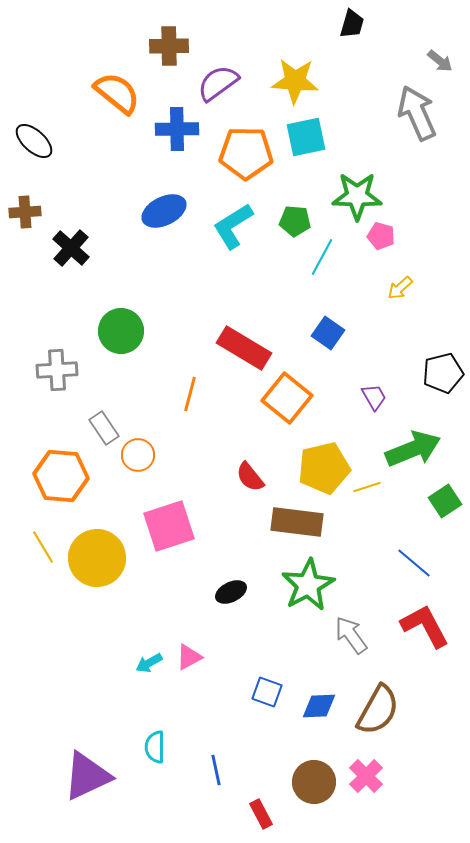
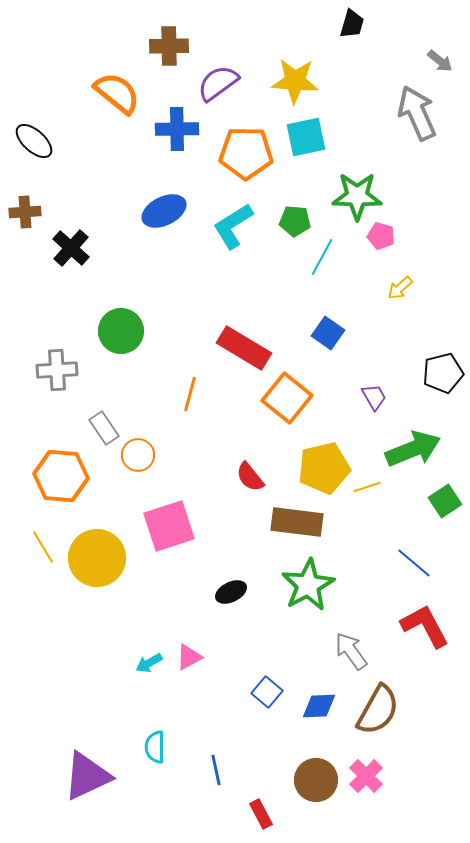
gray arrow at (351, 635): moved 16 px down
blue square at (267, 692): rotated 20 degrees clockwise
brown circle at (314, 782): moved 2 px right, 2 px up
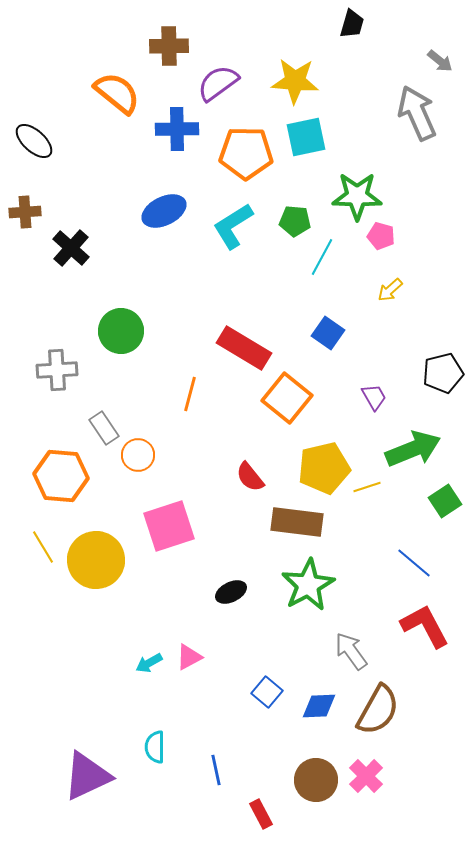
yellow arrow at (400, 288): moved 10 px left, 2 px down
yellow circle at (97, 558): moved 1 px left, 2 px down
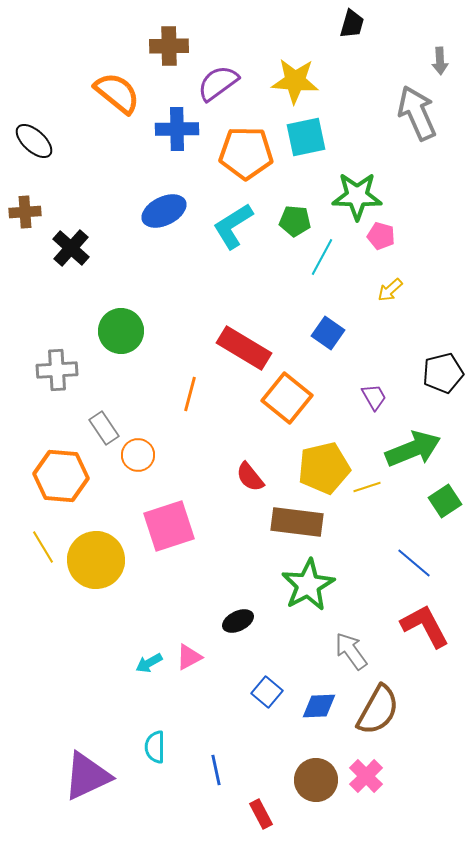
gray arrow at (440, 61): rotated 48 degrees clockwise
black ellipse at (231, 592): moved 7 px right, 29 px down
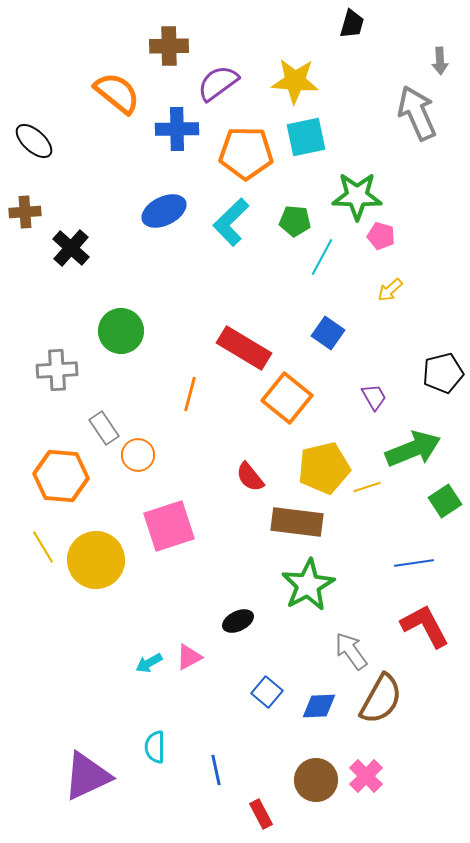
cyan L-shape at (233, 226): moved 2 px left, 4 px up; rotated 12 degrees counterclockwise
blue line at (414, 563): rotated 48 degrees counterclockwise
brown semicircle at (378, 710): moved 3 px right, 11 px up
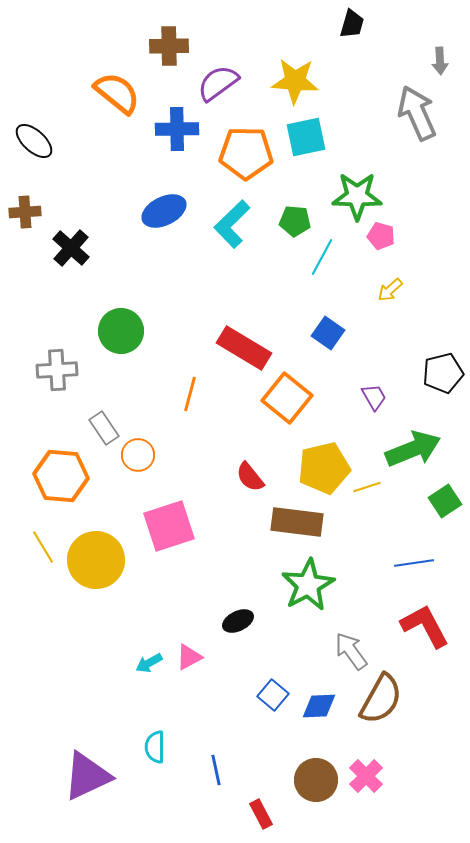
cyan L-shape at (231, 222): moved 1 px right, 2 px down
blue square at (267, 692): moved 6 px right, 3 px down
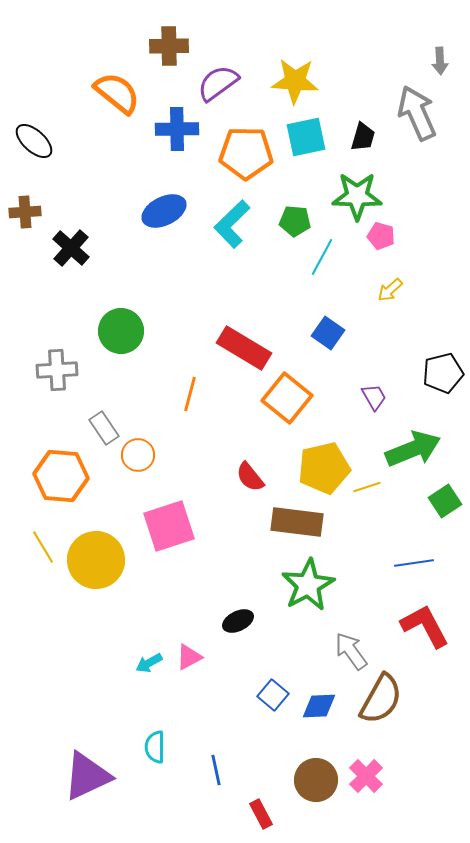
black trapezoid at (352, 24): moved 11 px right, 113 px down
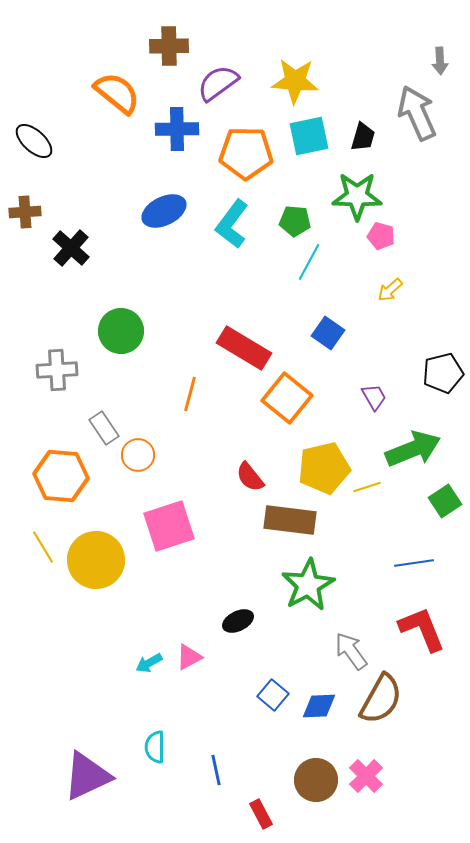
cyan square at (306, 137): moved 3 px right, 1 px up
cyan L-shape at (232, 224): rotated 9 degrees counterclockwise
cyan line at (322, 257): moved 13 px left, 5 px down
brown rectangle at (297, 522): moved 7 px left, 2 px up
red L-shape at (425, 626): moved 3 px left, 3 px down; rotated 6 degrees clockwise
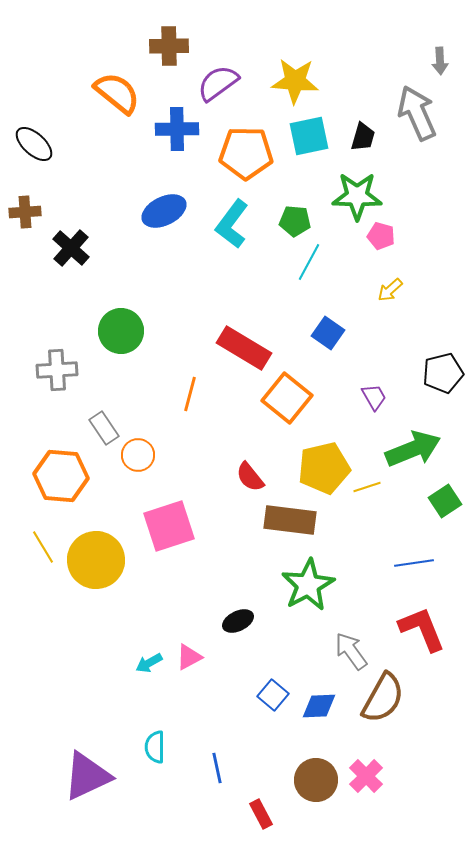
black ellipse at (34, 141): moved 3 px down
brown semicircle at (381, 699): moved 2 px right, 1 px up
blue line at (216, 770): moved 1 px right, 2 px up
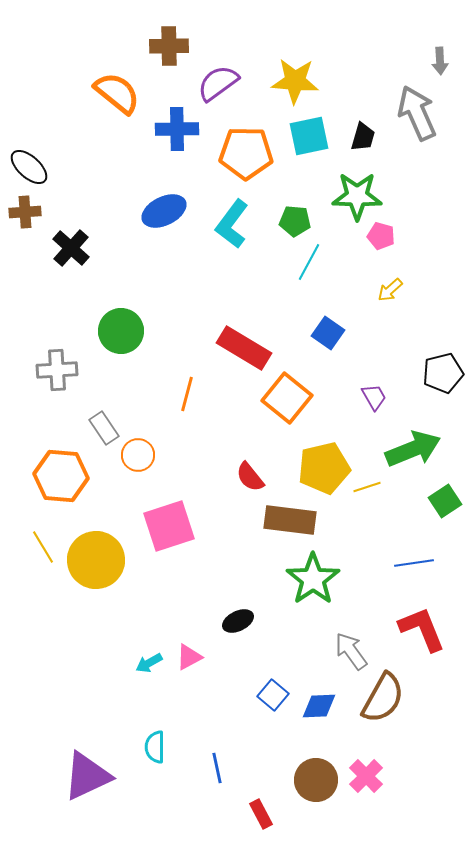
black ellipse at (34, 144): moved 5 px left, 23 px down
orange line at (190, 394): moved 3 px left
green star at (308, 585): moved 5 px right, 6 px up; rotated 6 degrees counterclockwise
